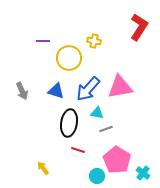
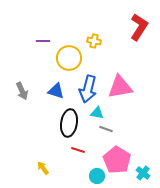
blue arrow: rotated 28 degrees counterclockwise
gray line: rotated 40 degrees clockwise
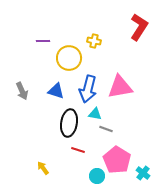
cyan triangle: moved 2 px left, 1 px down
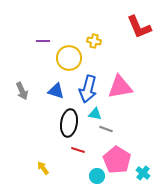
red L-shape: rotated 124 degrees clockwise
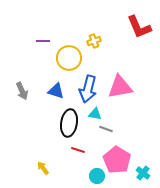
yellow cross: rotated 32 degrees counterclockwise
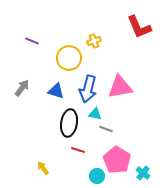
purple line: moved 11 px left; rotated 24 degrees clockwise
gray arrow: moved 3 px up; rotated 120 degrees counterclockwise
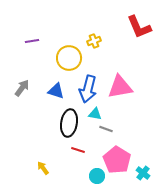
purple line: rotated 32 degrees counterclockwise
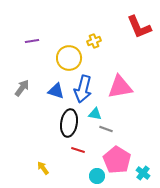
blue arrow: moved 5 px left
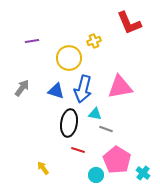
red L-shape: moved 10 px left, 4 px up
cyan circle: moved 1 px left, 1 px up
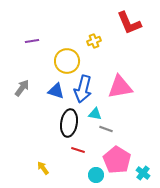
yellow circle: moved 2 px left, 3 px down
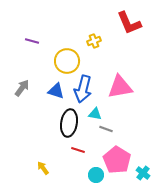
purple line: rotated 24 degrees clockwise
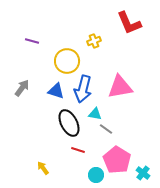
black ellipse: rotated 36 degrees counterclockwise
gray line: rotated 16 degrees clockwise
